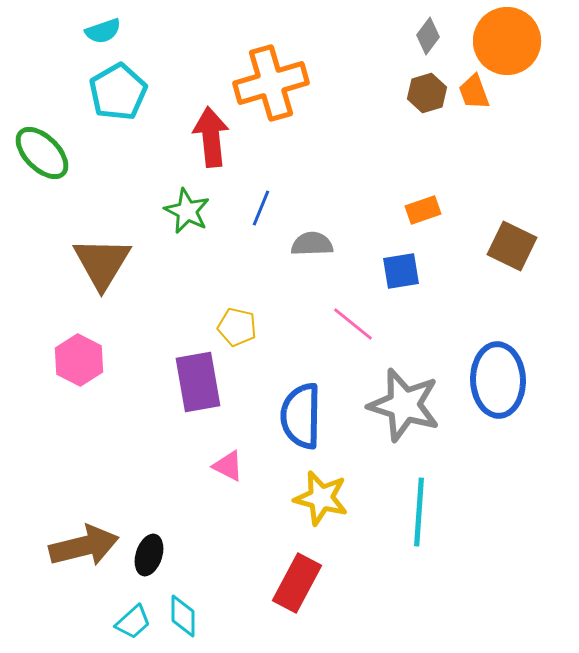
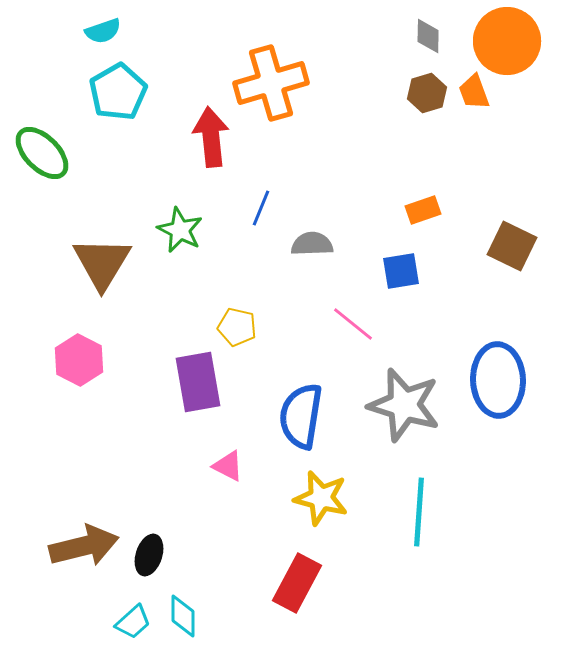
gray diamond: rotated 36 degrees counterclockwise
green star: moved 7 px left, 19 px down
blue semicircle: rotated 8 degrees clockwise
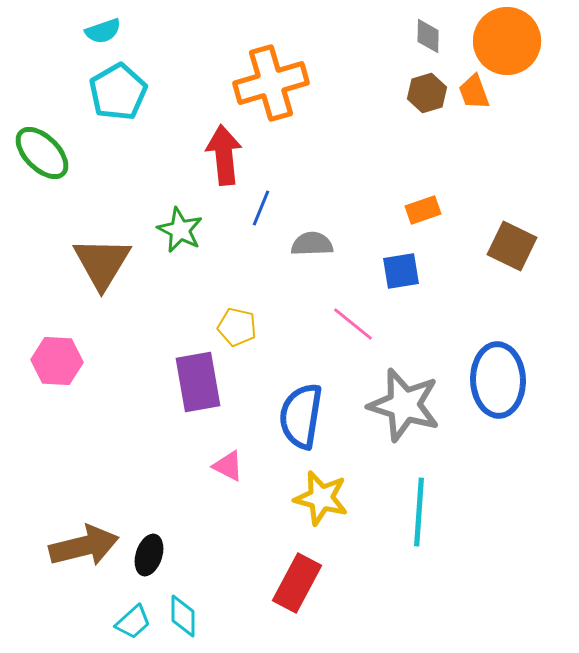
red arrow: moved 13 px right, 18 px down
pink hexagon: moved 22 px left, 1 px down; rotated 24 degrees counterclockwise
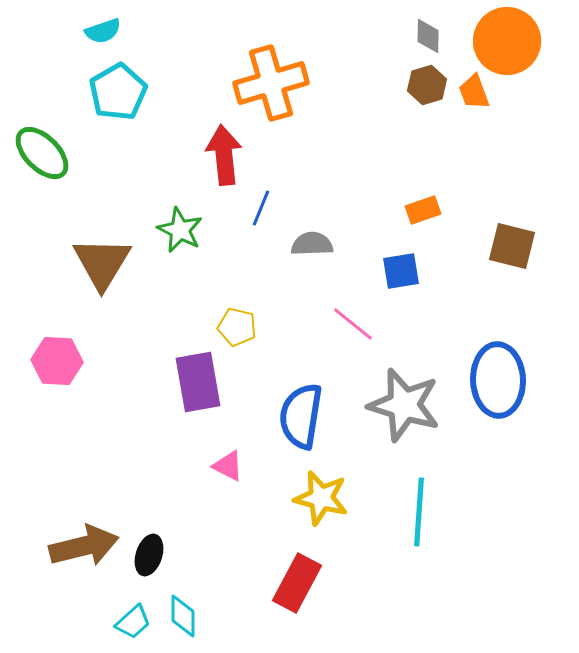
brown hexagon: moved 8 px up
brown square: rotated 12 degrees counterclockwise
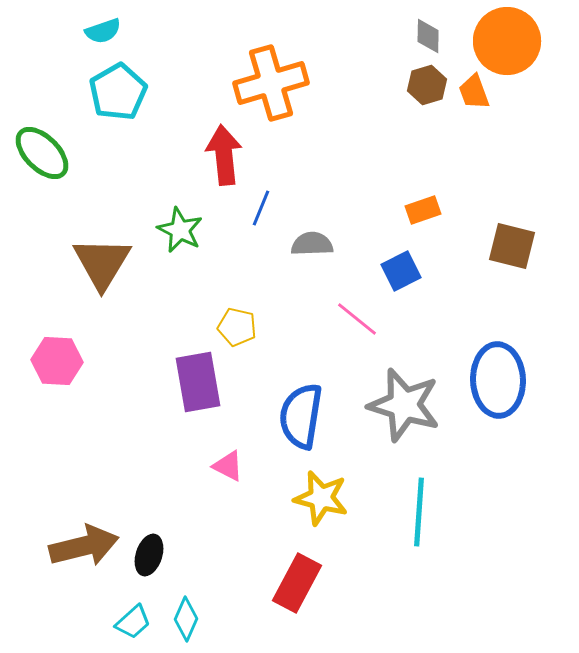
blue square: rotated 18 degrees counterclockwise
pink line: moved 4 px right, 5 px up
cyan diamond: moved 3 px right, 3 px down; rotated 24 degrees clockwise
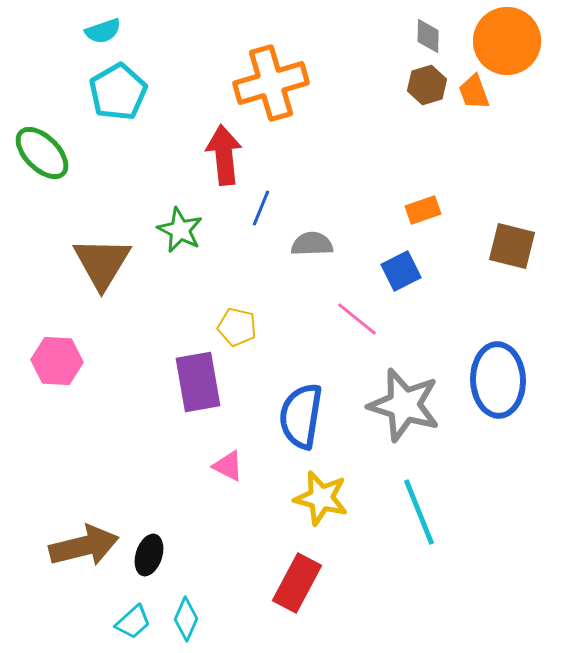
cyan line: rotated 26 degrees counterclockwise
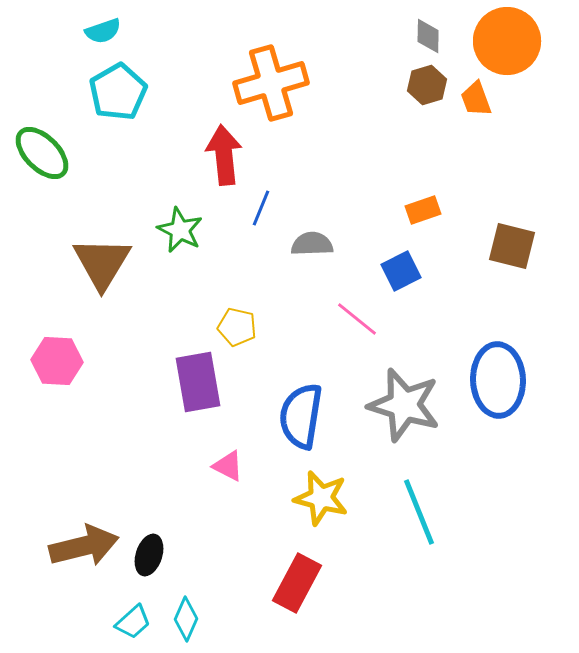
orange trapezoid: moved 2 px right, 7 px down
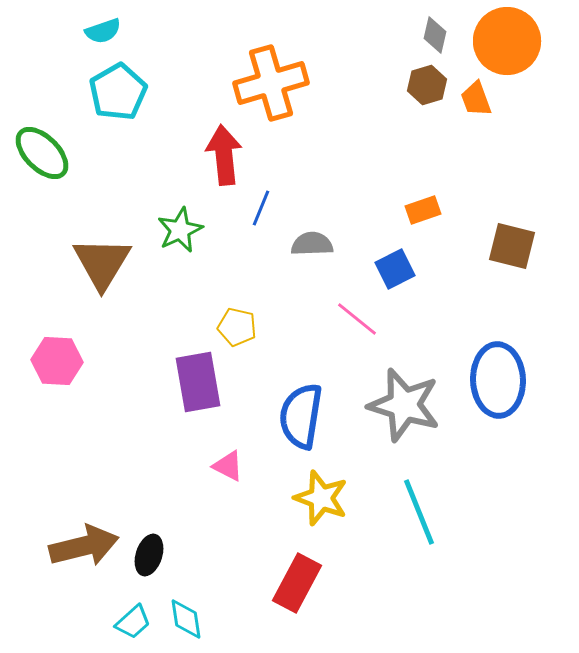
gray diamond: moved 7 px right, 1 px up; rotated 12 degrees clockwise
green star: rotated 21 degrees clockwise
blue square: moved 6 px left, 2 px up
yellow star: rotated 6 degrees clockwise
cyan diamond: rotated 33 degrees counterclockwise
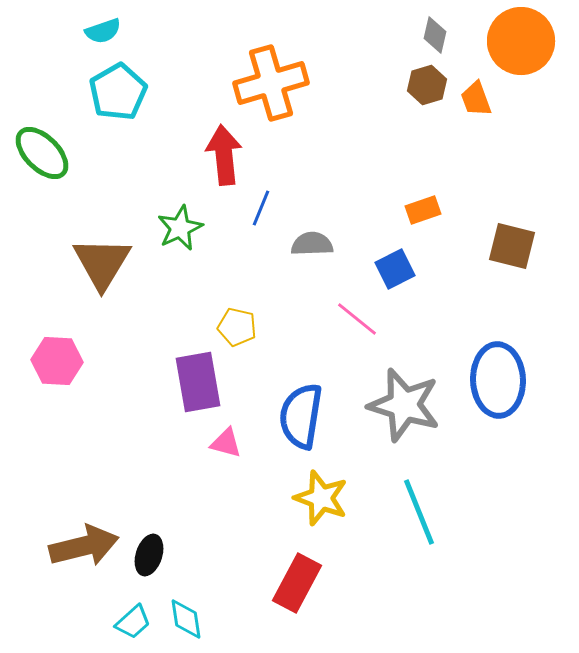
orange circle: moved 14 px right
green star: moved 2 px up
pink triangle: moved 2 px left, 23 px up; rotated 12 degrees counterclockwise
